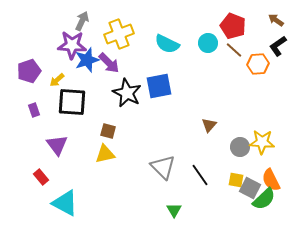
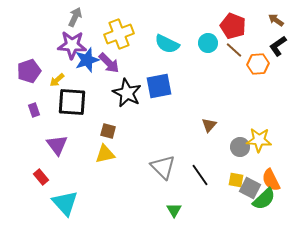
gray arrow: moved 7 px left, 4 px up
yellow star: moved 3 px left, 2 px up
cyan triangle: rotated 20 degrees clockwise
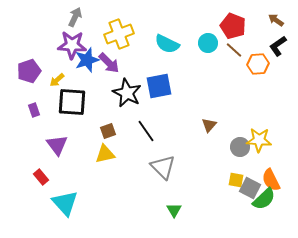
brown square: rotated 35 degrees counterclockwise
black line: moved 54 px left, 44 px up
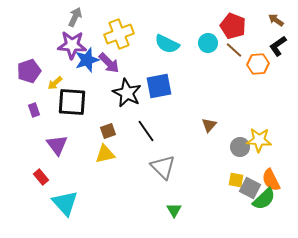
yellow arrow: moved 2 px left, 3 px down
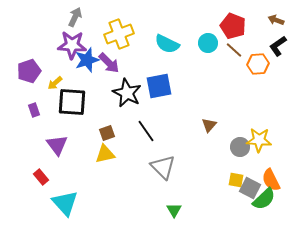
brown arrow: rotated 14 degrees counterclockwise
brown square: moved 1 px left, 2 px down
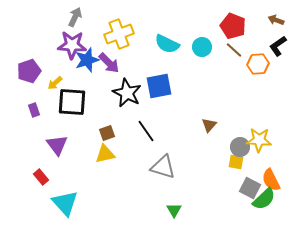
cyan circle: moved 6 px left, 4 px down
gray triangle: rotated 28 degrees counterclockwise
yellow square: moved 18 px up
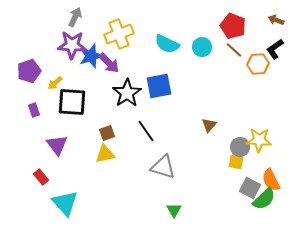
black L-shape: moved 3 px left, 3 px down
blue star: moved 4 px right, 4 px up
black star: rotated 12 degrees clockwise
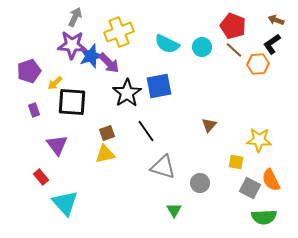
yellow cross: moved 2 px up
black L-shape: moved 3 px left, 5 px up
gray circle: moved 40 px left, 36 px down
green semicircle: moved 18 px down; rotated 40 degrees clockwise
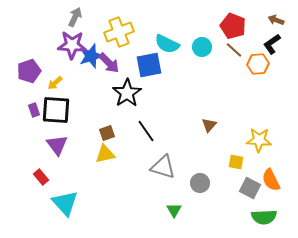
blue square: moved 10 px left, 21 px up
black square: moved 16 px left, 8 px down
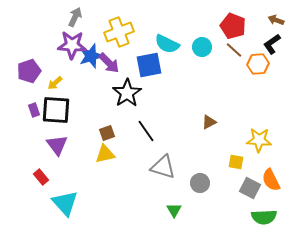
brown triangle: moved 3 px up; rotated 21 degrees clockwise
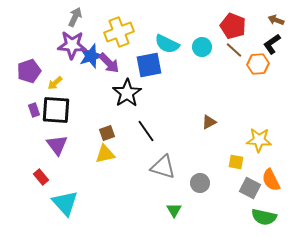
green semicircle: rotated 15 degrees clockwise
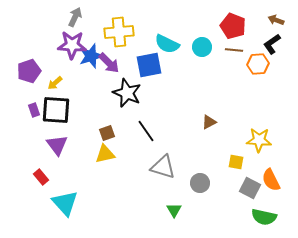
yellow cross: rotated 16 degrees clockwise
brown line: rotated 36 degrees counterclockwise
black star: rotated 16 degrees counterclockwise
